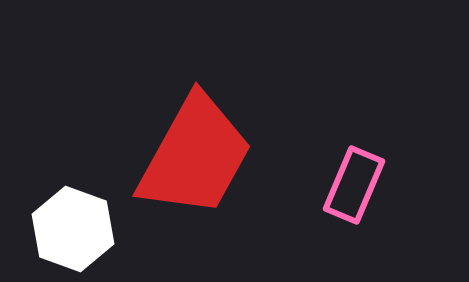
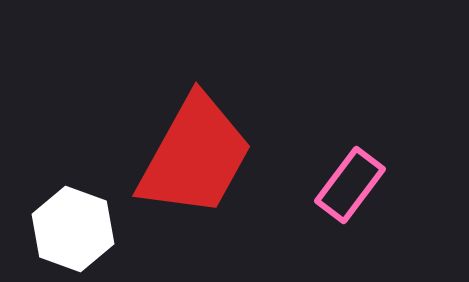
pink rectangle: moved 4 px left; rotated 14 degrees clockwise
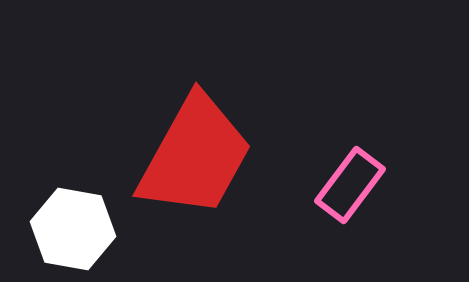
white hexagon: rotated 10 degrees counterclockwise
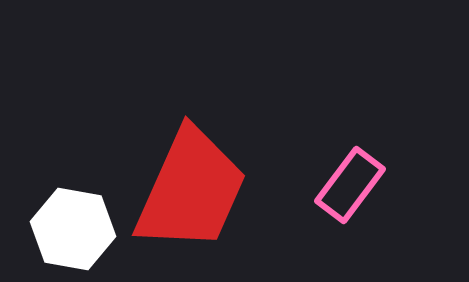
red trapezoid: moved 4 px left, 34 px down; rotated 5 degrees counterclockwise
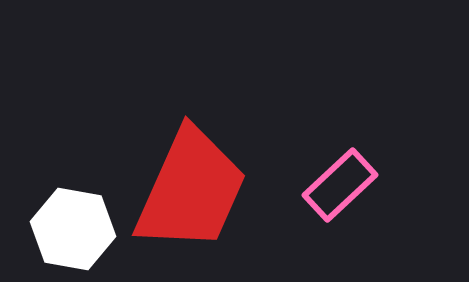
pink rectangle: moved 10 px left; rotated 10 degrees clockwise
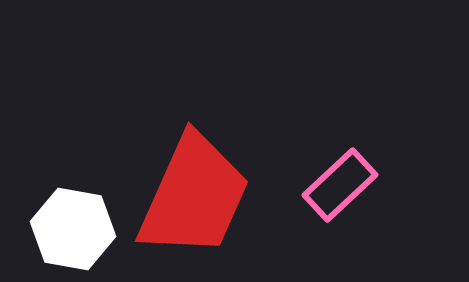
red trapezoid: moved 3 px right, 6 px down
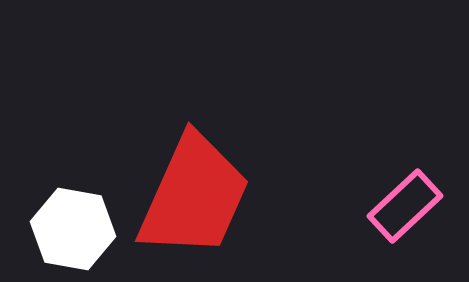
pink rectangle: moved 65 px right, 21 px down
